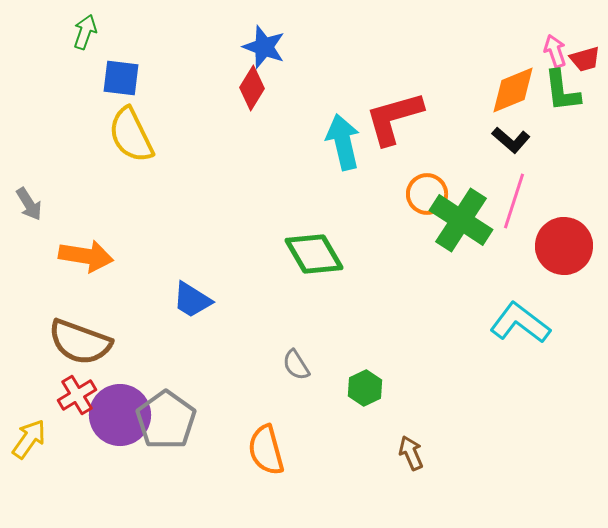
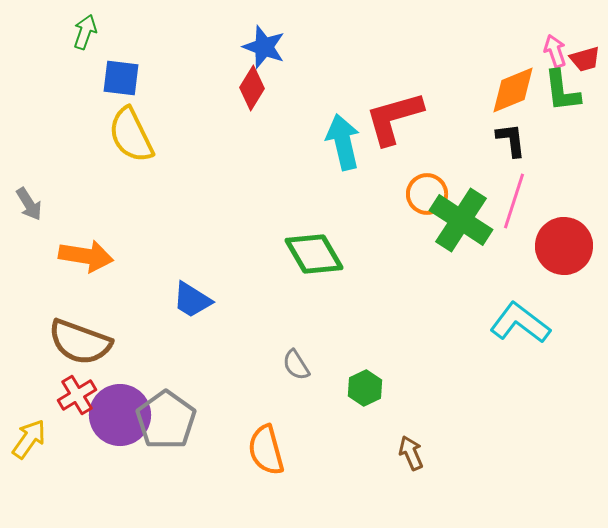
black L-shape: rotated 138 degrees counterclockwise
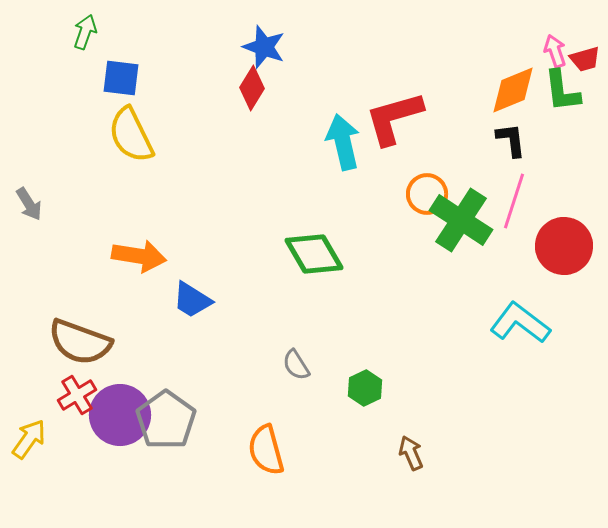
orange arrow: moved 53 px right
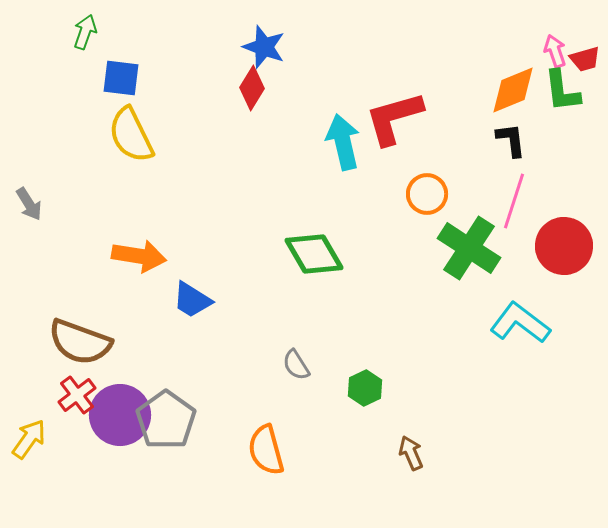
green cross: moved 8 px right, 28 px down
red cross: rotated 6 degrees counterclockwise
